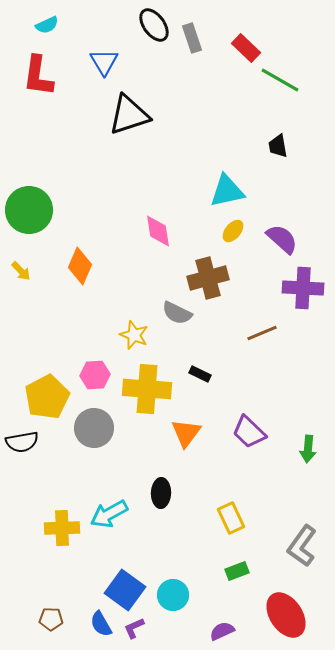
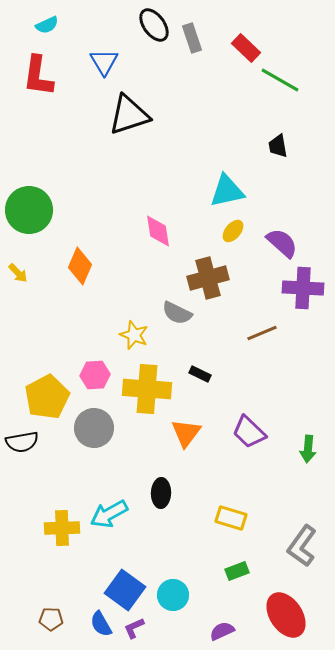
purple semicircle at (282, 239): moved 4 px down
yellow arrow at (21, 271): moved 3 px left, 2 px down
yellow rectangle at (231, 518): rotated 48 degrees counterclockwise
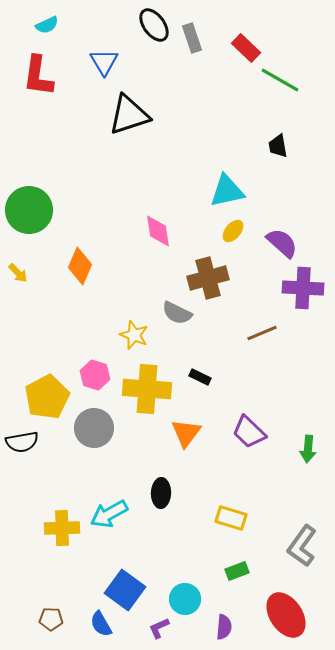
black rectangle at (200, 374): moved 3 px down
pink hexagon at (95, 375): rotated 20 degrees clockwise
cyan circle at (173, 595): moved 12 px right, 4 px down
purple L-shape at (134, 628): moved 25 px right
purple semicircle at (222, 631): moved 2 px right, 4 px up; rotated 120 degrees clockwise
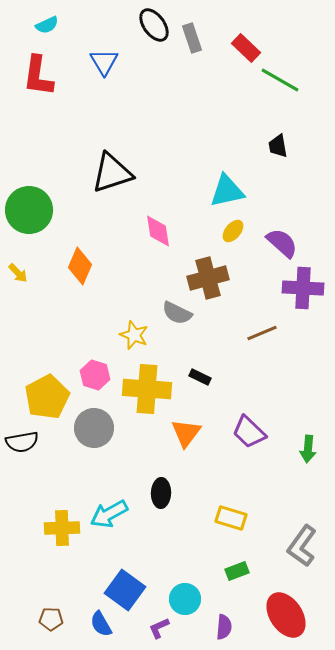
black triangle at (129, 115): moved 17 px left, 58 px down
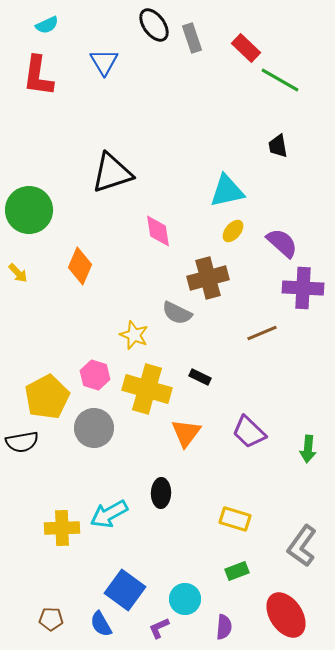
yellow cross at (147, 389): rotated 12 degrees clockwise
yellow rectangle at (231, 518): moved 4 px right, 1 px down
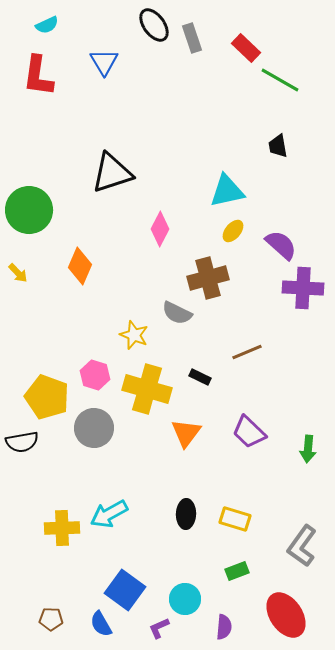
pink diamond at (158, 231): moved 2 px right, 2 px up; rotated 36 degrees clockwise
purple semicircle at (282, 243): moved 1 px left, 2 px down
brown line at (262, 333): moved 15 px left, 19 px down
yellow pentagon at (47, 397): rotated 24 degrees counterclockwise
black ellipse at (161, 493): moved 25 px right, 21 px down
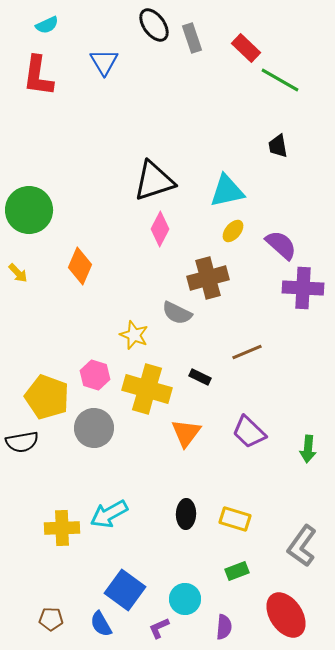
black triangle at (112, 173): moved 42 px right, 8 px down
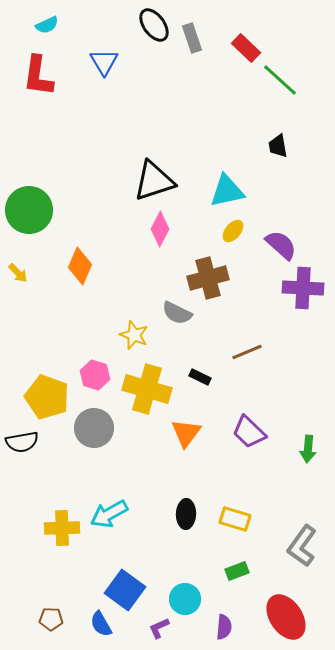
green line at (280, 80): rotated 12 degrees clockwise
red ellipse at (286, 615): moved 2 px down
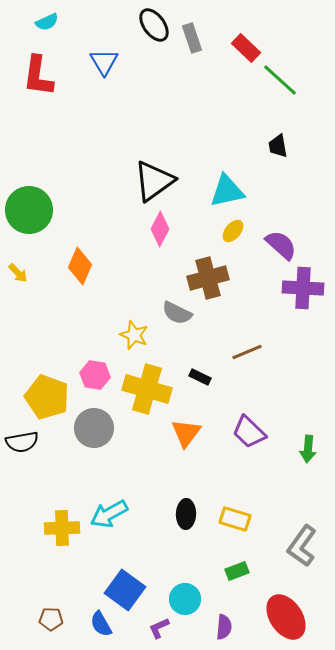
cyan semicircle at (47, 25): moved 3 px up
black triangle at (154, 181): rotated 18 degrees counterclockwise
pink hexagon at (95, 375): rotated 8 degrees counterclockwise
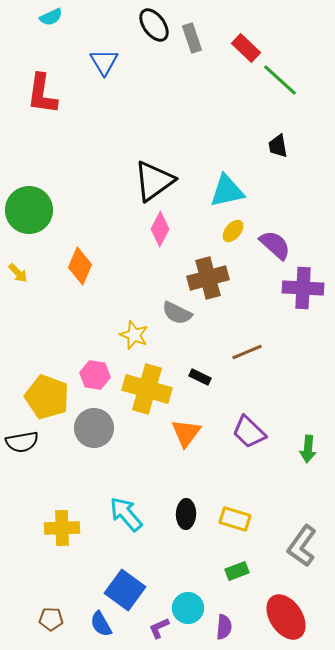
cyan semicircle at (47, 22): moved 4 px right, 5 px up
red L-shape at (38, 76): moved 4 px right, 18 px down
purple semicircle at (281, 245): moved 6 px left
cyan arrow at (109, 514): moved 17 px right; rotated 78 degrees clockwise
cyan circle at (185, 599): moved 3 px right, 9 px down
